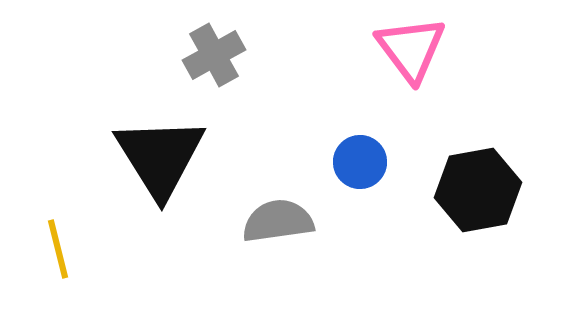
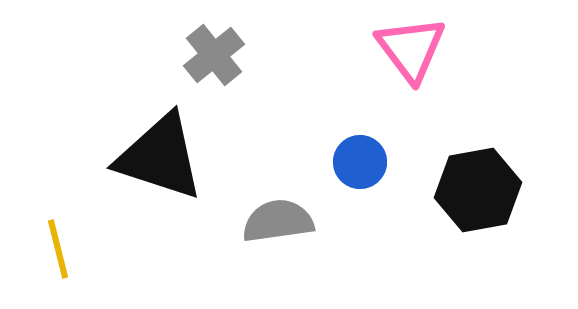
gray cross: rotated 10 degrees counterclockwise
black triangle: rotated 40 degrees counterclockwise
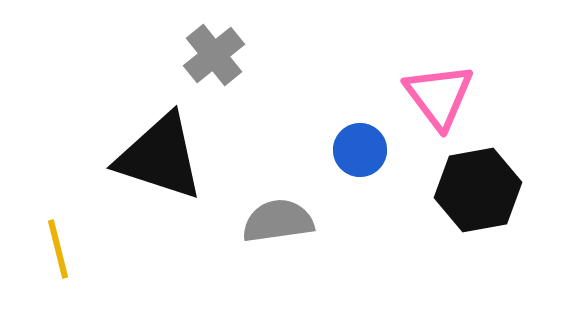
pink triangle: moved 28 px right, 47 px down
blue circle: moved 12 px up
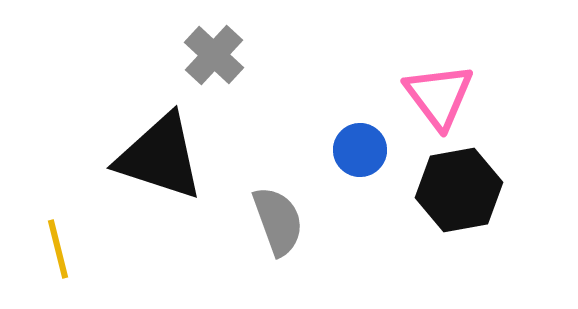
gray cross: rotated 8 degrees counterclockwise
black hexagon: moved 19 px left
gray semicircle: rotated 78 degrees clockwise
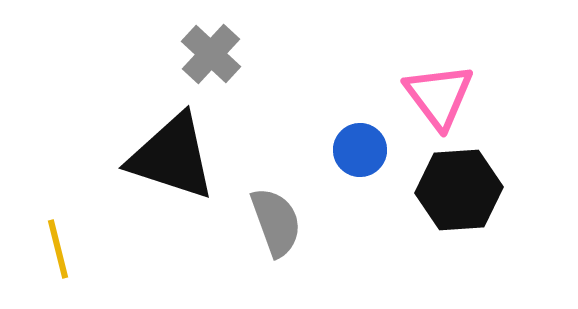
gray cross: moved 3 px left, 1 px up
black triangle: moved 12 px right
black hexagon: rotated 6 degrees clockwise
gray semicircle: moved 2 px left, 1 px down
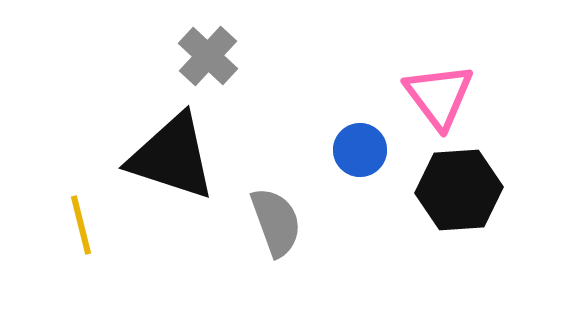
gray cross: moved 3 px left, 2 px down
yellow line: moved 23 px right, 24 px up
